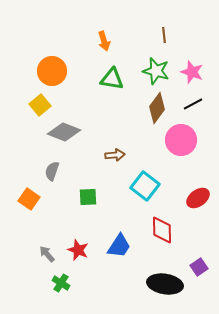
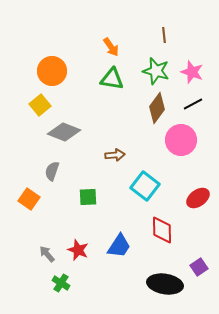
orange arrow: moved 7 px right, 6 px down; rotated 18 degrees counterclockwise
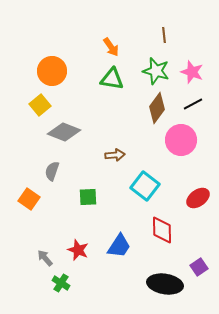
gray arrow: moved 2 px left, 4 px down
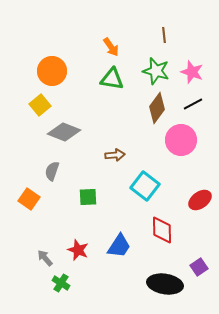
red ellipse: moved 2 px right, 2 px down
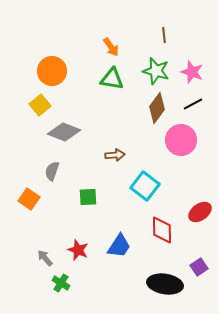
red ellipse: moved 12 px down
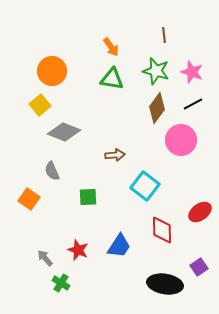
gray semicircle: rotated 42 degrees counterclockwise
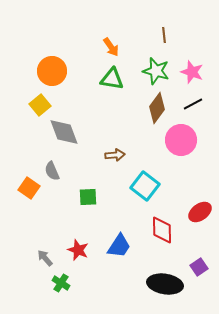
gray diamond: rotated 48 degrees clockwise
orange square: moved 11 px up
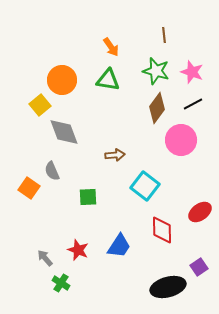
orange circle: moved 10 px right, 9 px down
green triangle: moved 4 px left, 1 px down
black ellipse: moved 3 px right, 3 px down; rotated 24 degrees counterclockwise
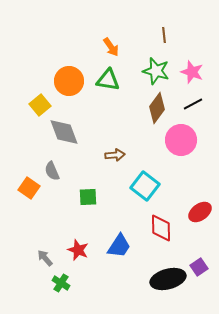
orange circle: moved 7 px right, 1 px down
red diamond: moved 1 px left, 2 px up
black ellipse: moved 8 px up
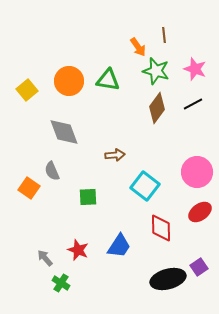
orange arrow: moved 27 px right
pink star: moved 3 px right, 3 px up
yellow square: moved 13 px left, 15 px up
pink circle: moved 16 px right, 32 px down
